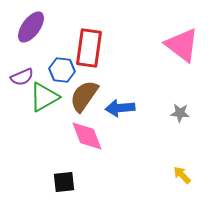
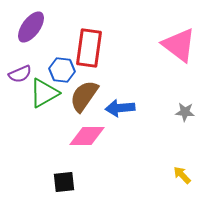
pink triangle: moved 3 px left
purple semicircle: moved 2 px left, 3 px up
green triangle: moved 4 px up
gray star: moved 5 px right, 1 px up
pink diamond: rotated 69 degrees counterclockwise
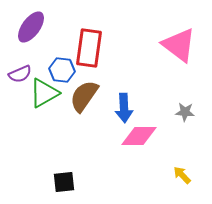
blue arrow: moved 4 px right; rotated 88 degrees counterclockwise
pink diamond: moved 52 px right
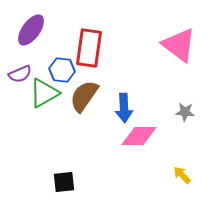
purple ellipse: moved 3 px down
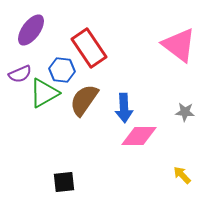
red rectangle: rotated 42 degrees counterclockwise
brown semicircle: moved 4 px down
